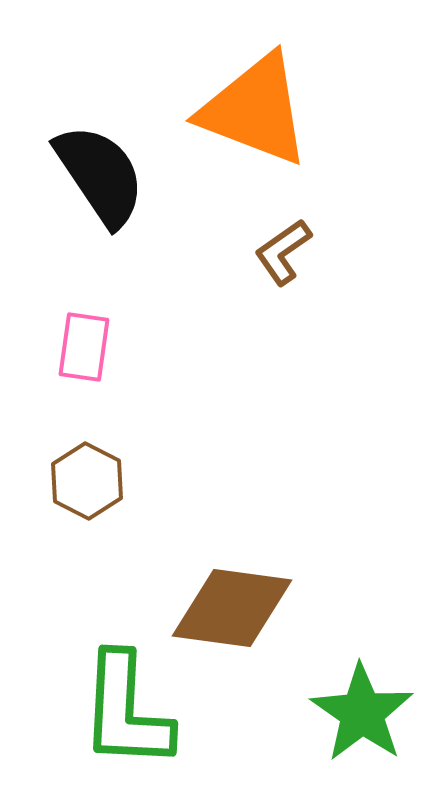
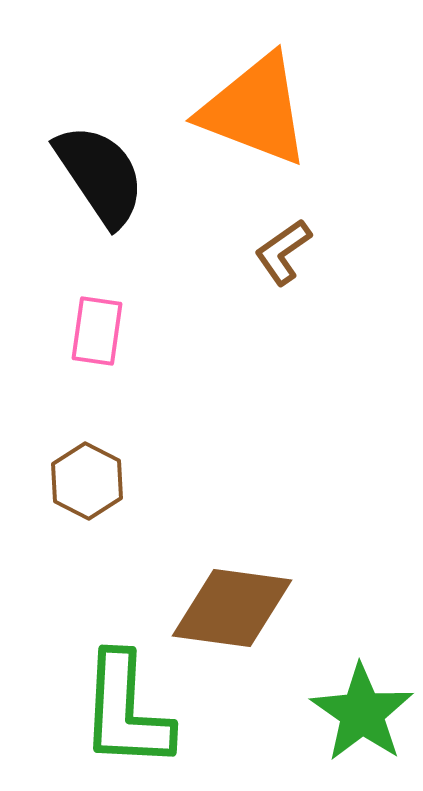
pink rectangle: moved 13 px right, 16 px up
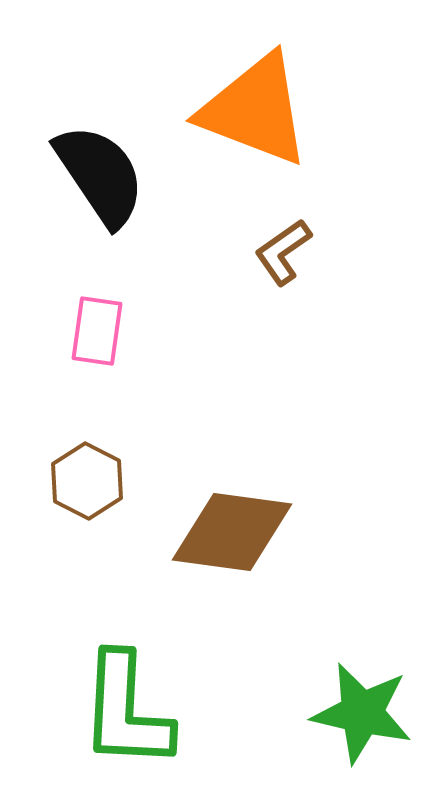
brown diamond: moved 76 px up
green star: rotated 22 degrees counterclockwise
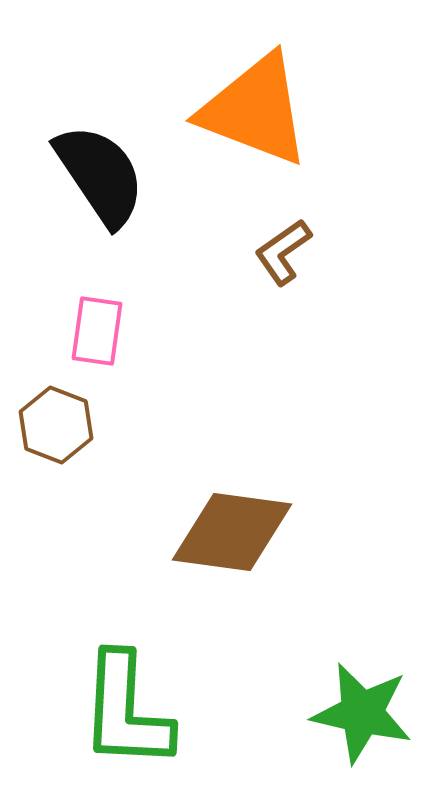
brown hexagon: moved 31 px left, 56 px up; rotated 6 degrees counterclockwise
